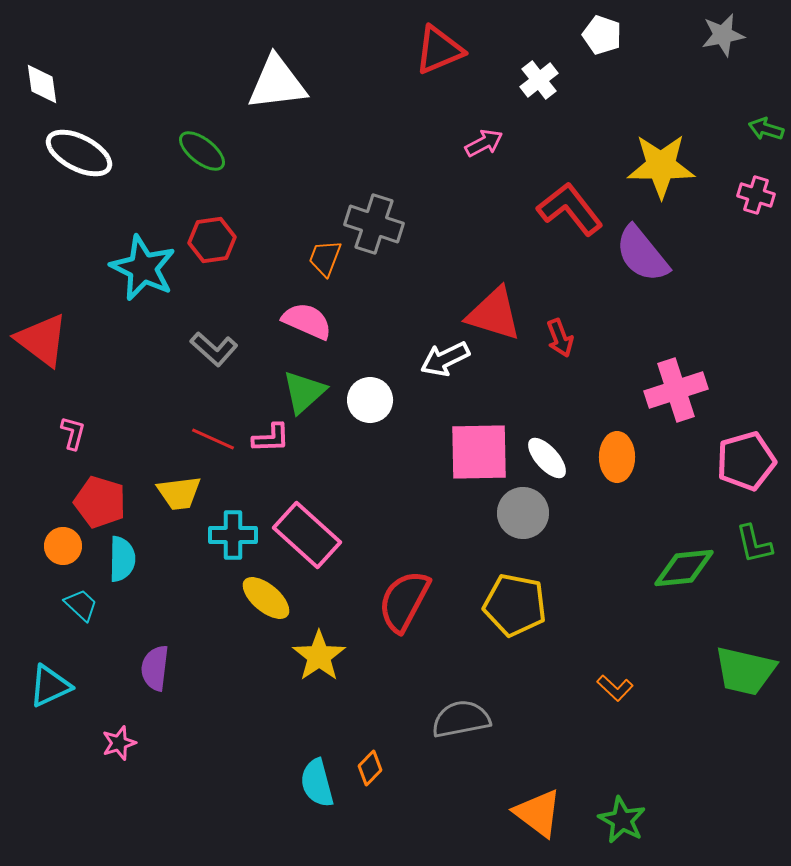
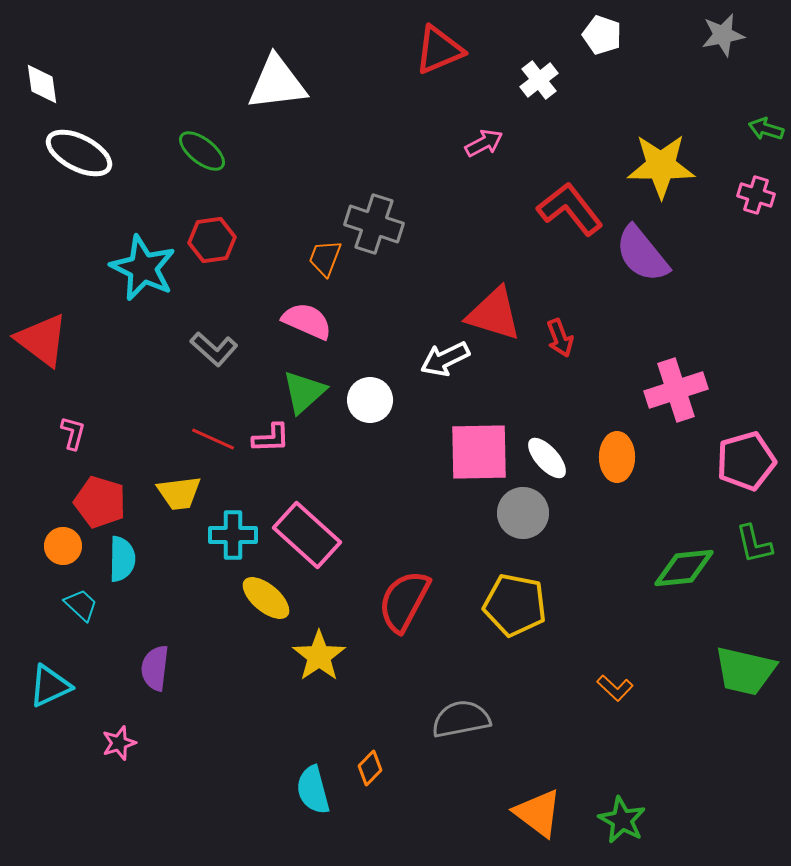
cyan semicircle at (317, 783): moved 4 px left, 7 px down
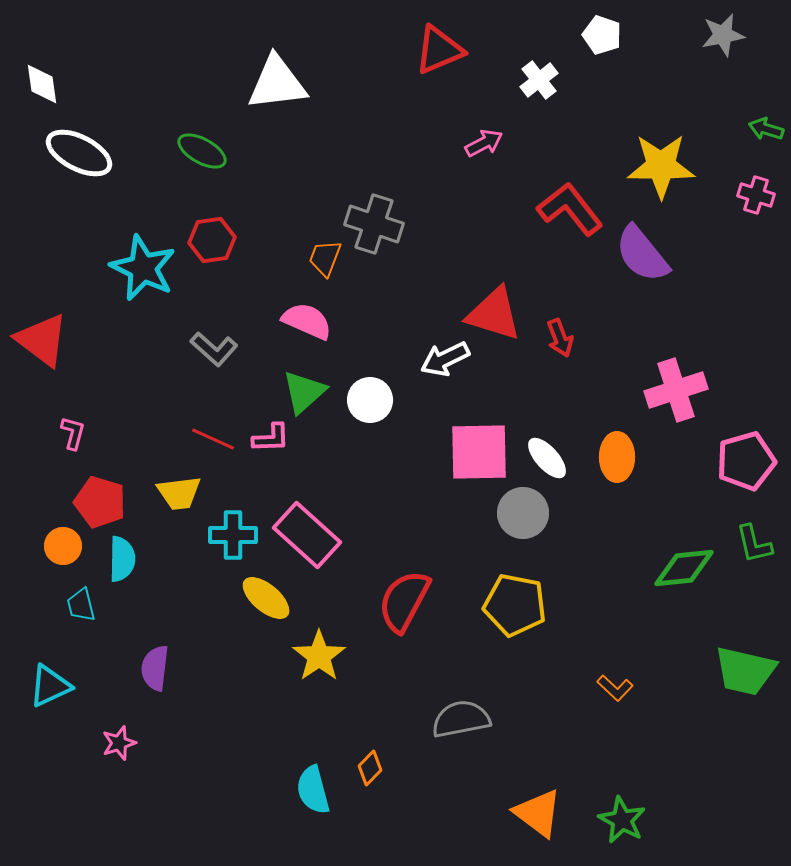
green ellipse at (202, 151): rotated 9 degrees counterclockwise
cyan trapezoid at (81, 605): rotated 147 degrees counterclockwise
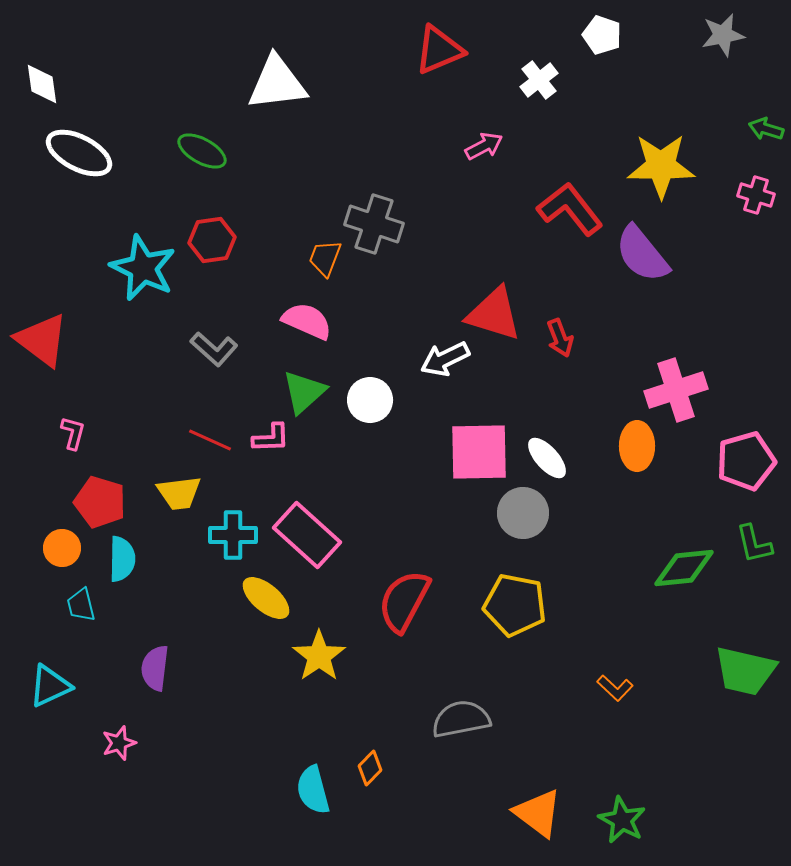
pink arrow at (484, 143): moved 3 px down
red line at (213, 439): moved 3 px left, 1 px down
orange ellipse at (617, 457): moved 20 px right, 11 px up
orange circle at (63, 546): moved 1 px left, 2 px down
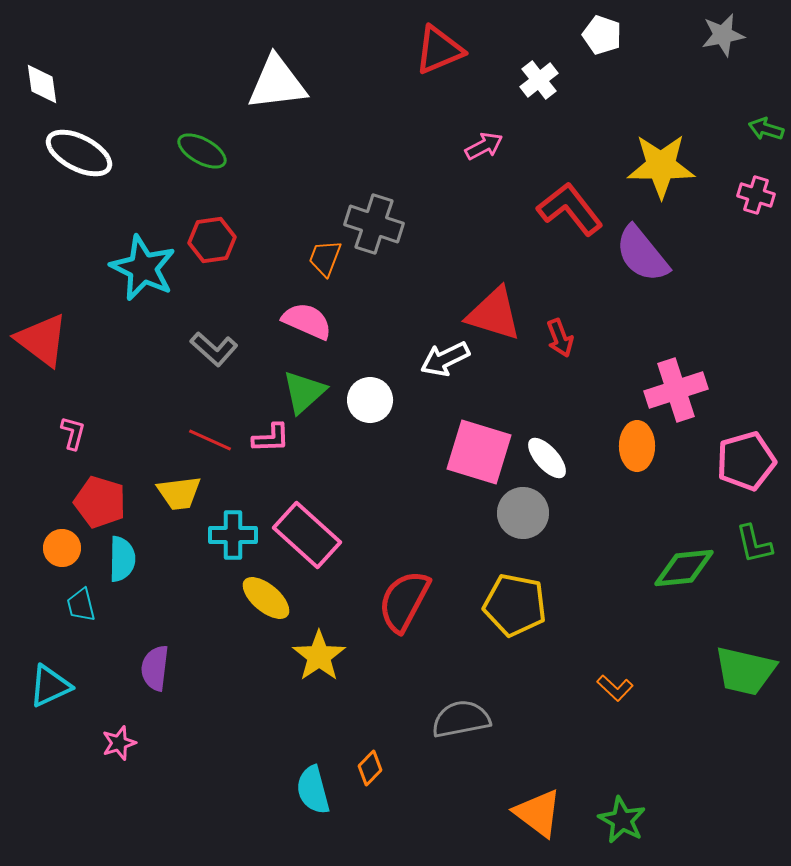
pink square at (479, 452): rotated 18 degrees clockwise
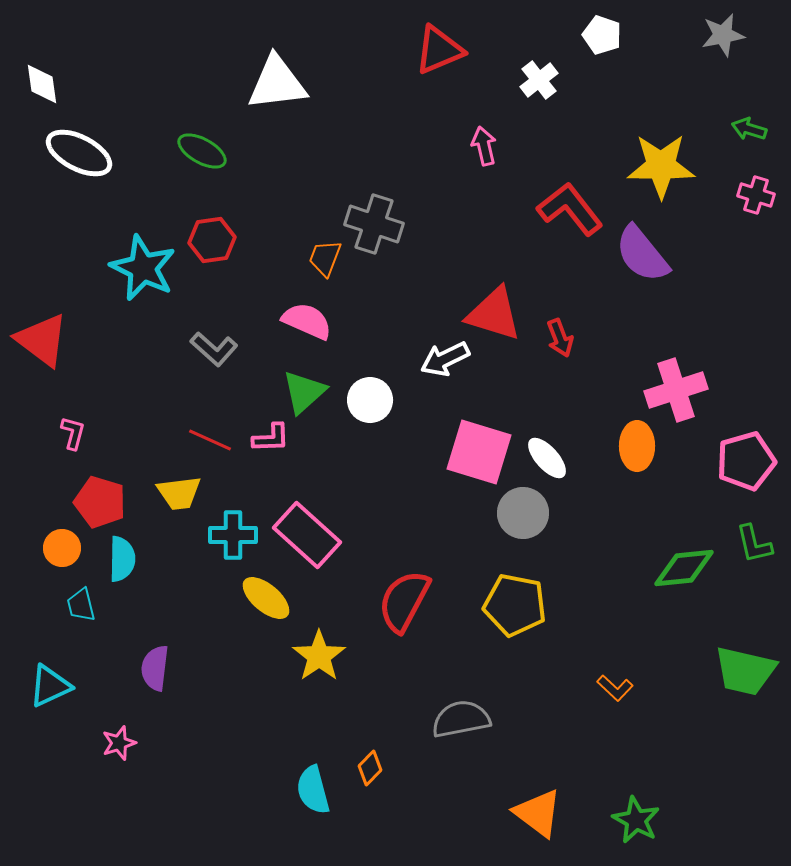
green arrow at (766, 129): moved 17 px left
pink arrow at (484, 146): rotated 75 degrees counterclockwise
green star at (622, 820): moved 14 px right
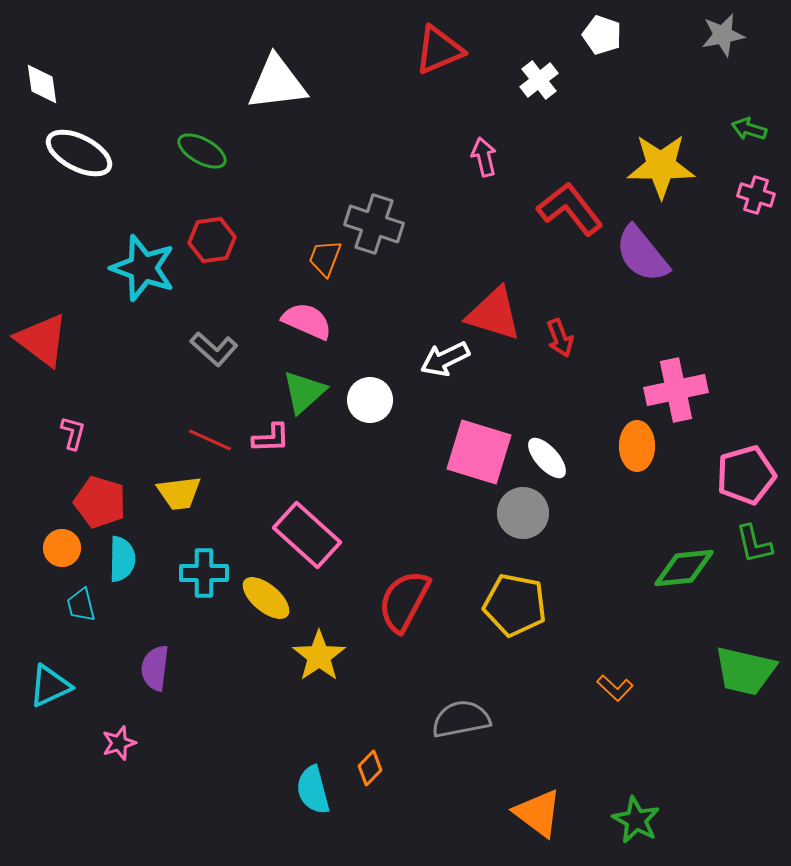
pink arrow at (484, 146): moved 11 px down
cyan star at (143, 268): rotated 6 degrees counterclockwise
pink cross at (676, 390): rotated 6 degrees clockwise
pink pentagon at (746, 461): moved 14 px down
cyan cross at (233, 535): moved 29 px left, 38 px down
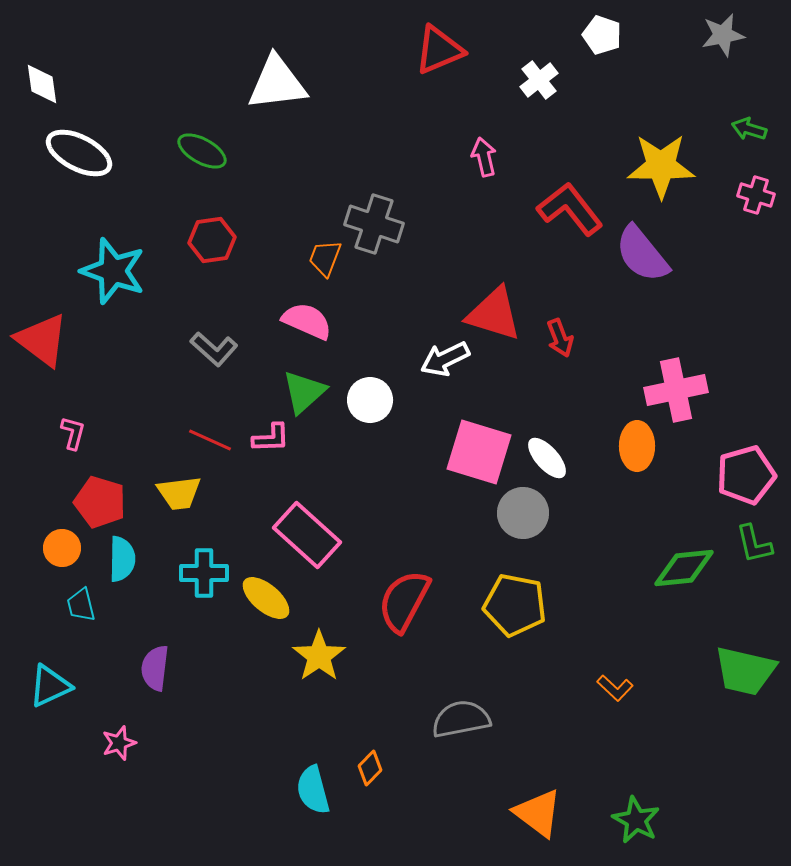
cyan star at (143, 268): moved 30 px left, 3 px down
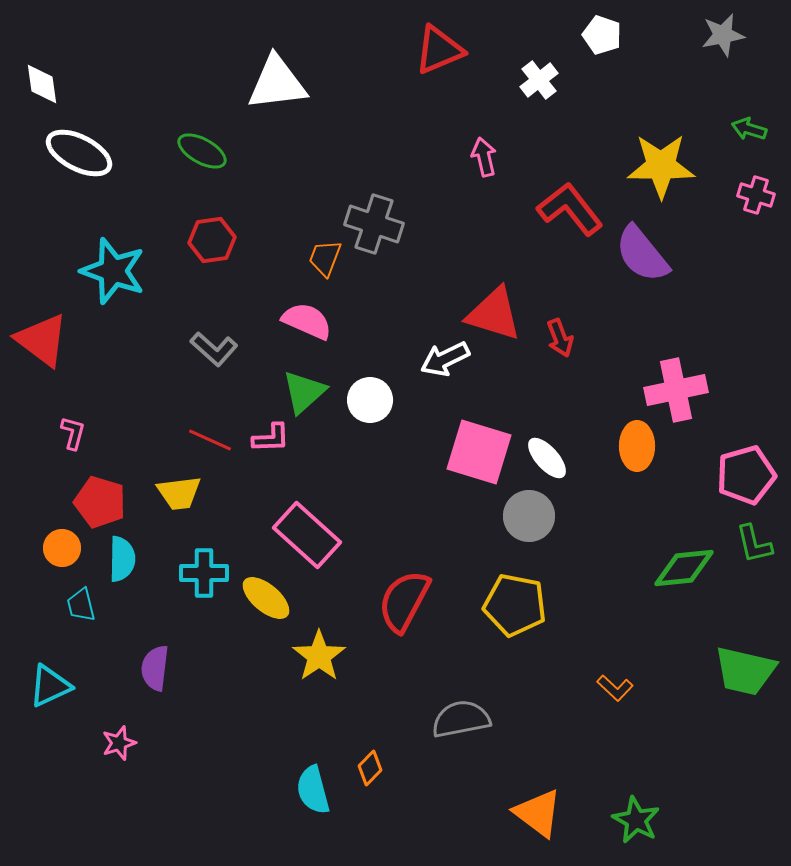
gray circle at (523, 513): moved 6 px right, 3 px down
